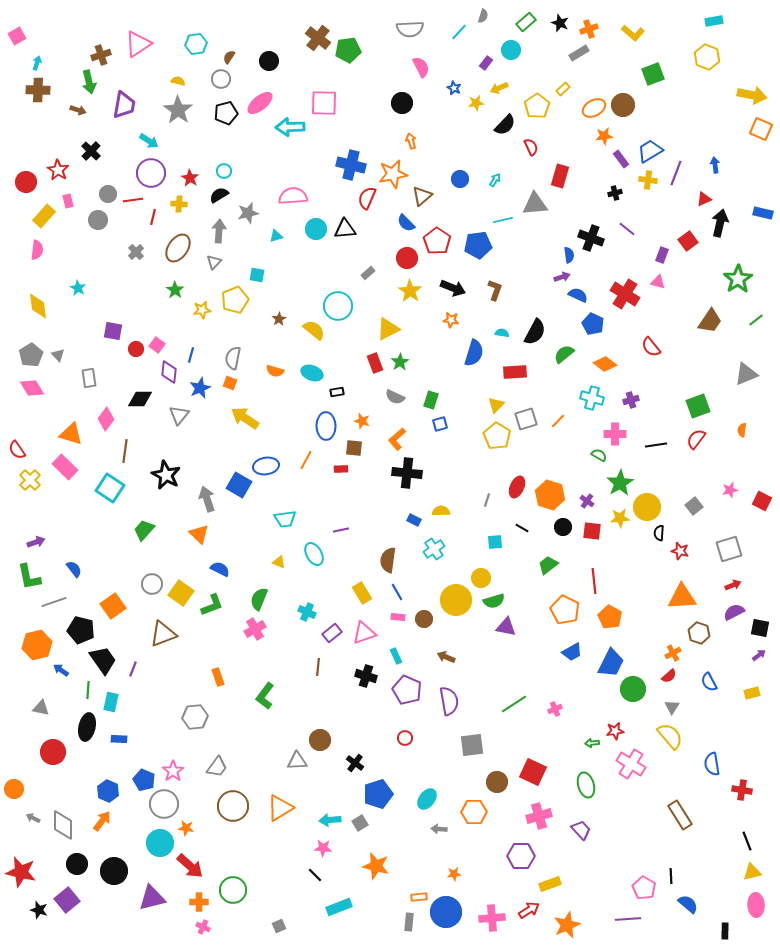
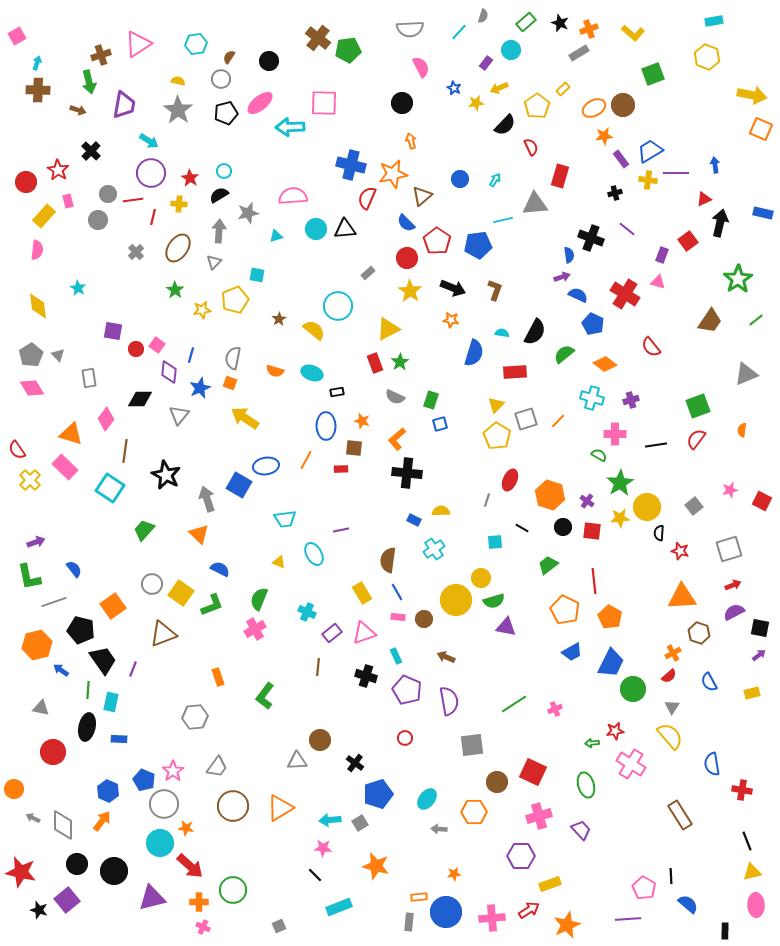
purple line at (676, 173): rotated 70 degrees clockwise
red ellipse at (517, 487): moved 7 px left, 7 px up
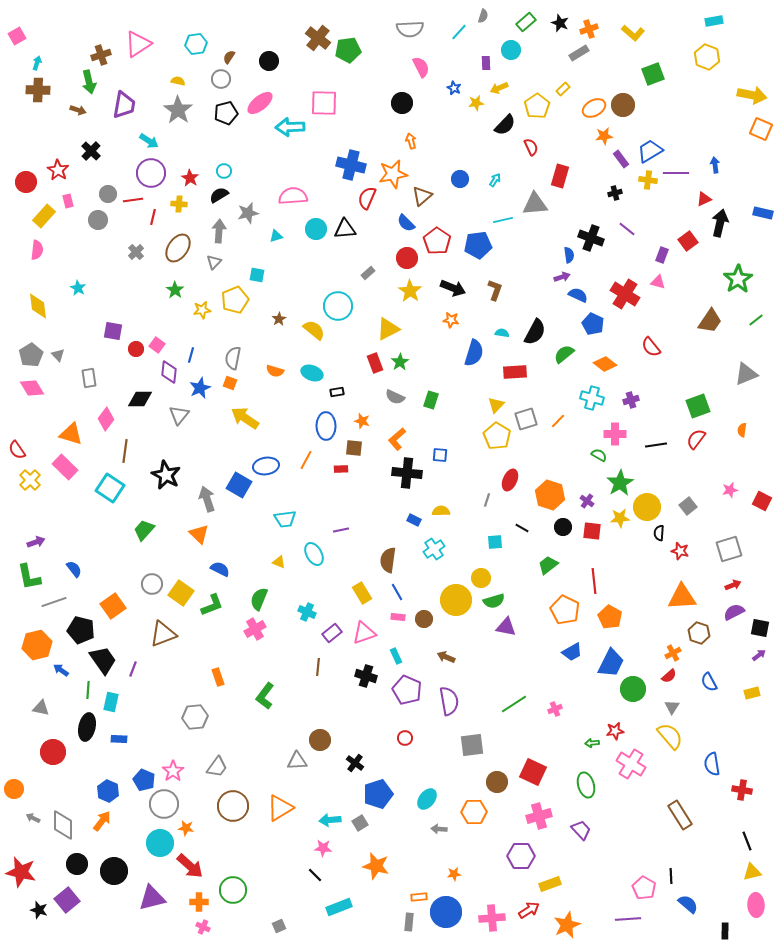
purple rectangle at (486, 63): rotated 40 degrees counterclockwise
blue square at (440, 424): moved 31 px down; rotated 21 degrees clockwise
gray square at (694, 506): moved 6 px left
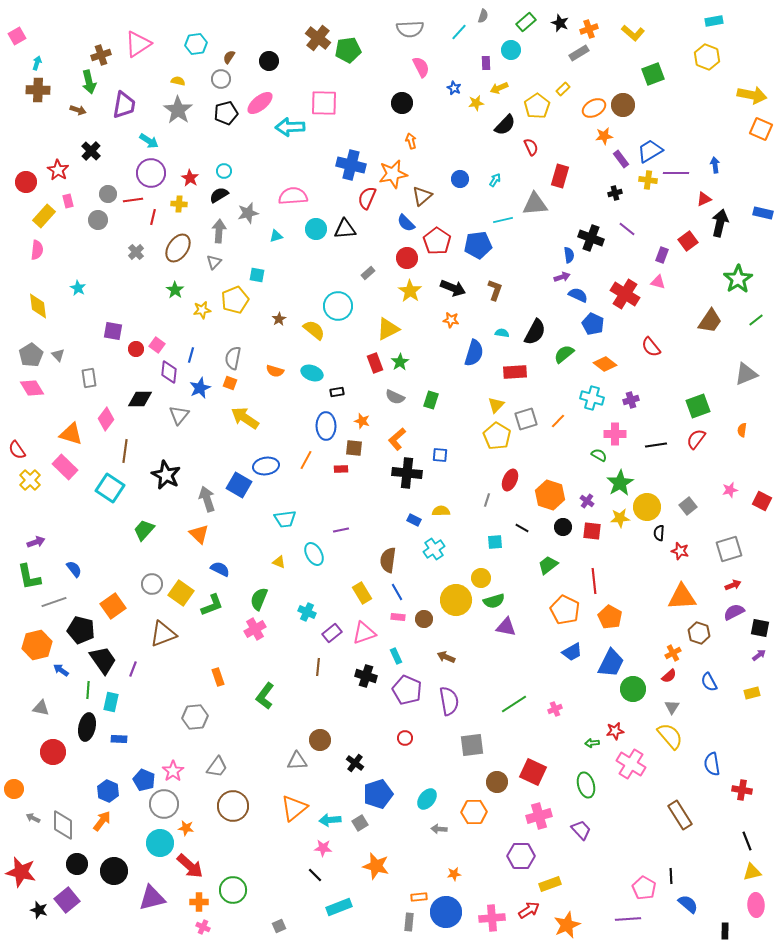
orange triangle at (280, 808): moved 14 px right; rotated 8 degrees counterclockwise
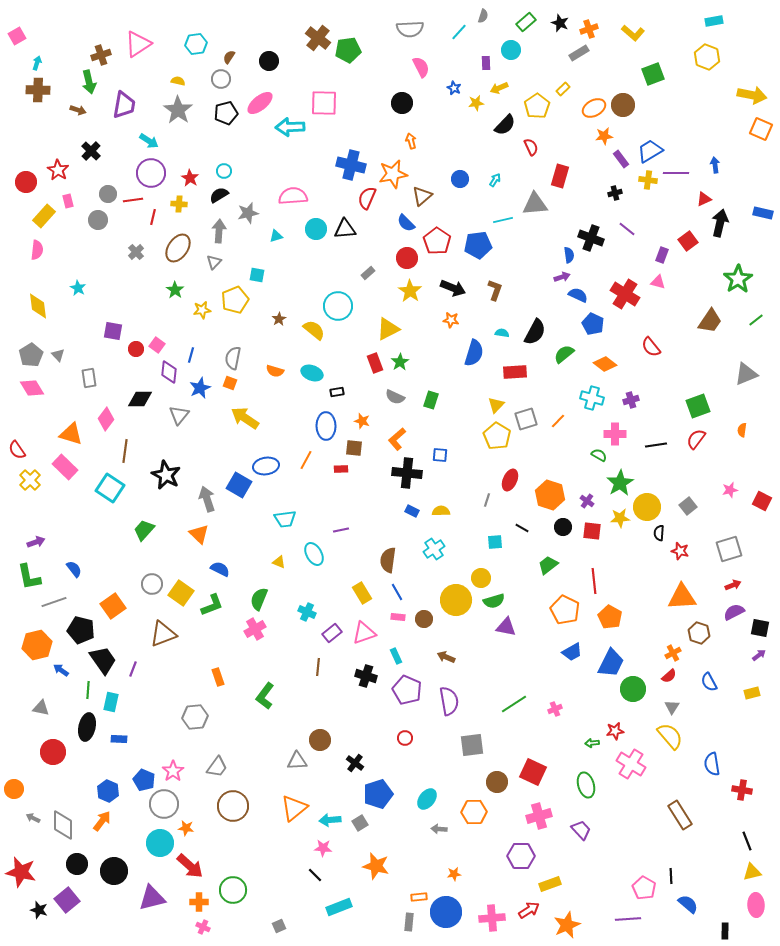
blue rectangle at (414, 520): moved 2 px left, 9 px up
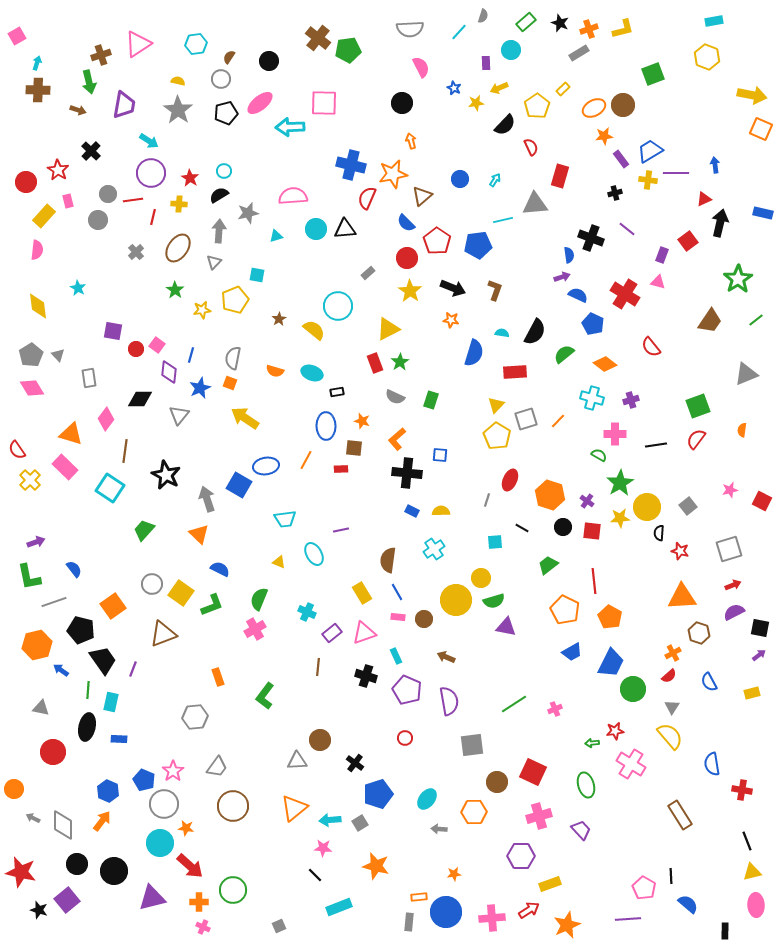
yellow L-shape at (633, 33): moved 10 px left, 4 px up; rotated 55 degrees counterclockwise
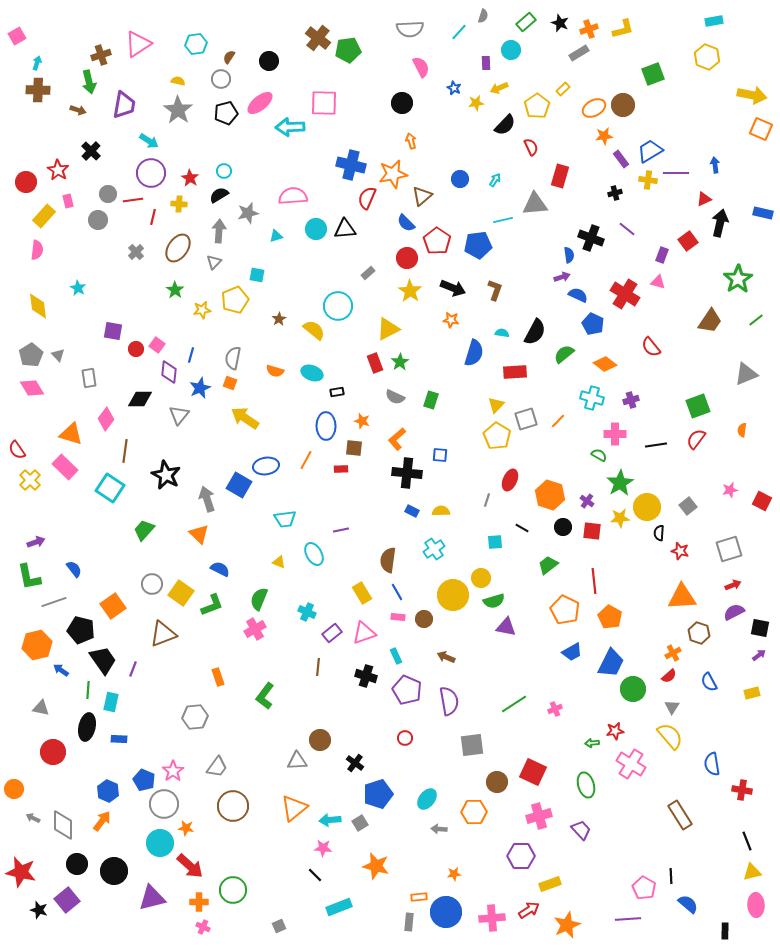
yellow circle at (456, 600): moved 3 px left, 5 px up
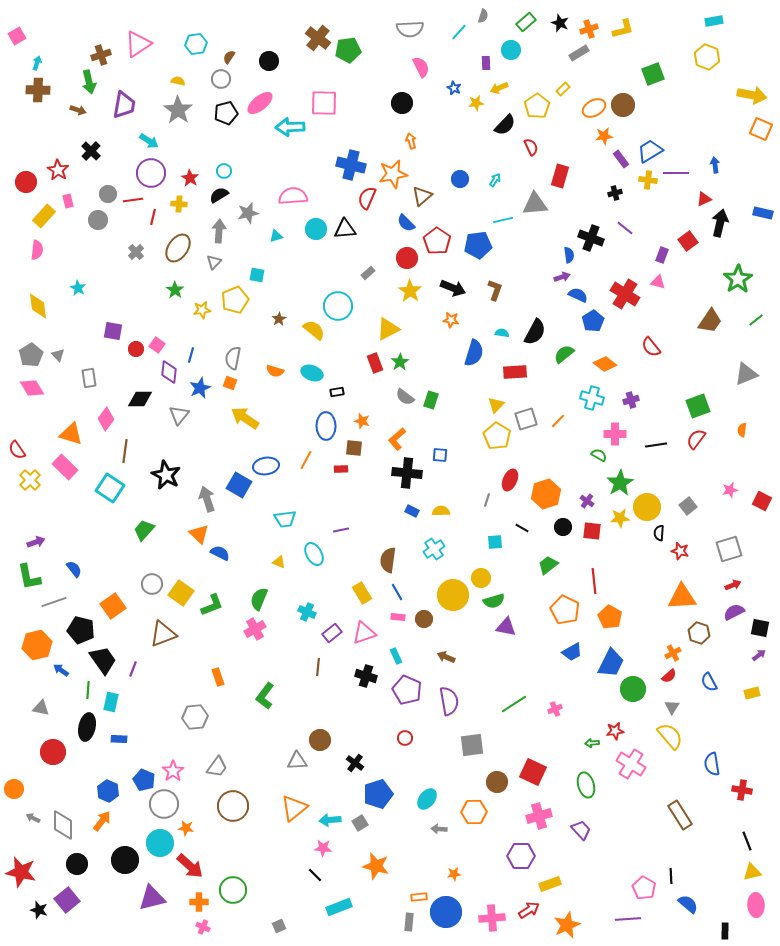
purple line at (627, 229): moved 2 px left, 1 px up
blue pentagon at (593, 324): moved 3 px up; rotated 15 degrees clockwise
gray semicircle at (395, 397): moved 10 px right; rotated 12 degrees clockwise
orange hexagon at (550, 495): moved 4 px left, 1 px up; rotated 24 degrees clockwise
blue semicircle at (220, 569): moved 16 px up
black circle at (114, 871): moved 11 px right, 11 px up
